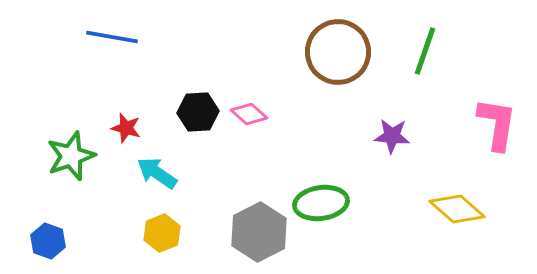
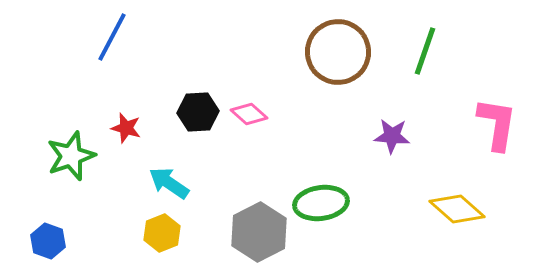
blue line: rotated 72 degrees counterclockwise
cyan arrow: moved 12 px right, 10 px down
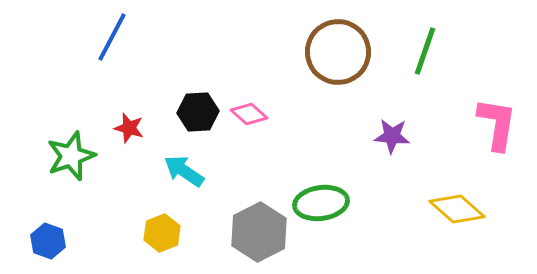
red star: moved 3 px right
cyan arrow: moved 15 px right, 12 px up
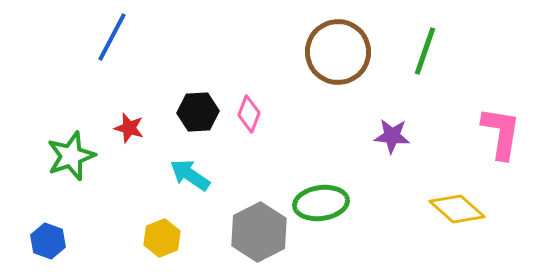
pink diamond: rotated 69 degrees clockwise
pink L-shape: moved 4 px right, 9 px down
cyan arrow: moved 6 px right, 4 px down
yellow hexagon: moved 5 px down
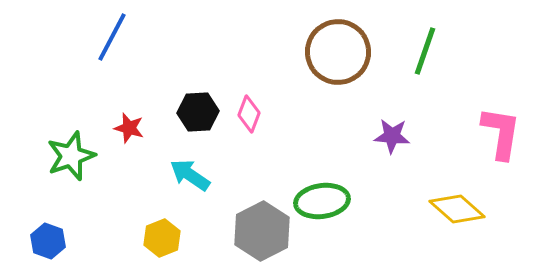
green ellipse: moved 1 px right, 2 px up
gray hexagon: moved 3 px right, 1 px up
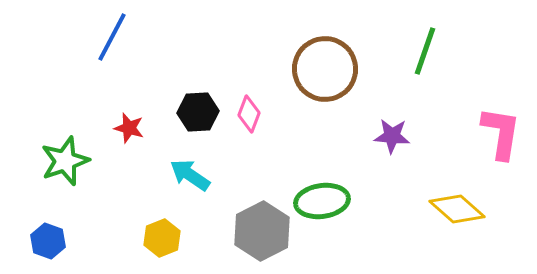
brown circle: moved 13 px left, 17 px down
green star: moved 6 px left, 5 px down
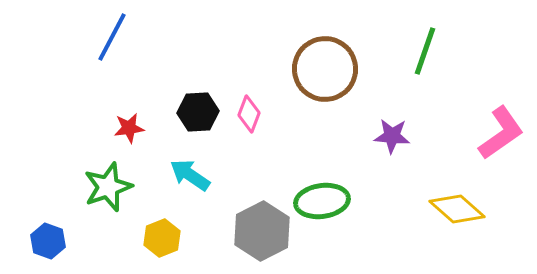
red star: rotated 24 degrees counterclockwise
pink L-shape: rotated 46 degrees clockwise
green star: moved 43 px right, 26 px down
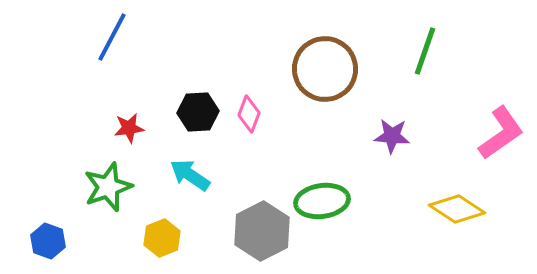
yellow diamond: rotated 8 degrees counterclockwise
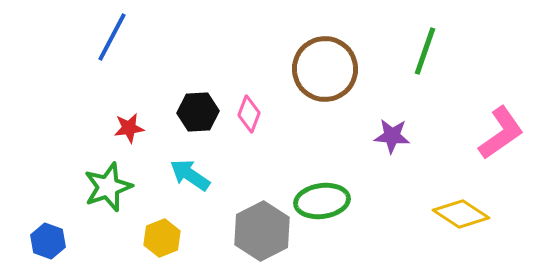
yellow diamond: moved 4 px right, 5 px down
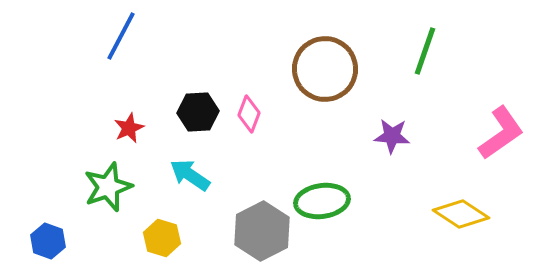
blue line: moved 9 px right, 1 px up
red star: rotated 16 degrees counterclockwise
yellow hexagon: rotated 21 degrees counterclockwise
